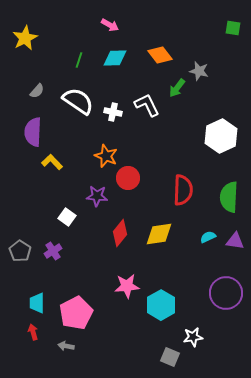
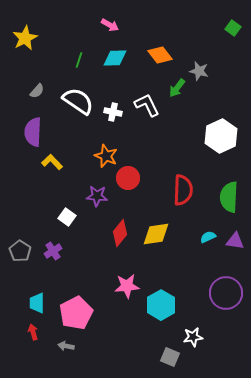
green square: rotated 28 degrees clockwise
yellow diamond: moved 3 px left
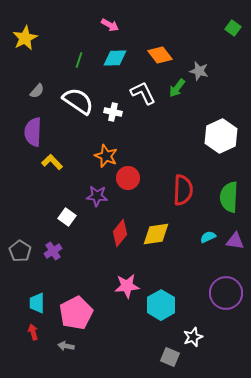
white L-shape: moved 4 px left, 12 px up
white star: rotated 12 degrees counterclockwise
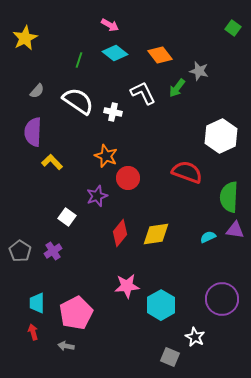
cyan diamond: moved 5 px up; rotated 40 degrees clockwise
red semicircle: moved 4 px right, 18 px up; rotated 72 degrees counterclockwise
purple star: rotated 25 degrees counterclockwise
purple triangle: moved 11 px up
purple circle: moved 4 px left, 6 px down
white star: moved 2 px right; rotated 24 degrees counterclockwise
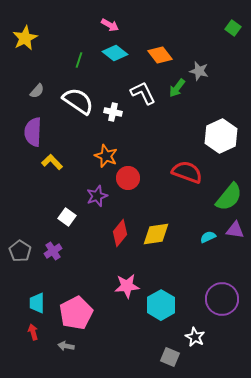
green semicircle: rotated 144 degrees counterclockwise
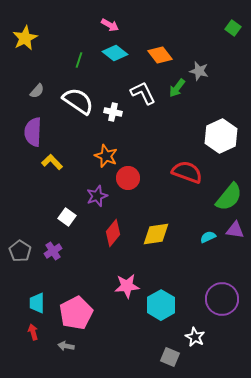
red diamond: moved 7 px left
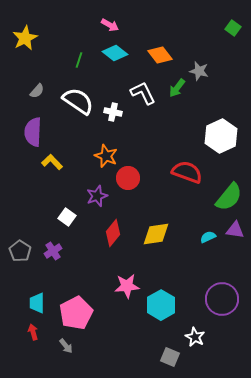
gray arrow: rotated 140 degrees counterclockwise
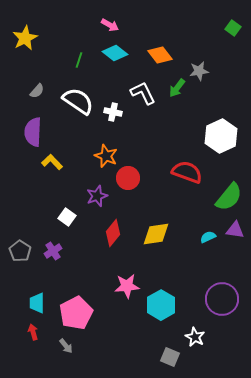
gray star: rotated 24 degrees counterclockwise
